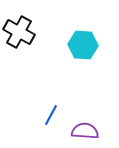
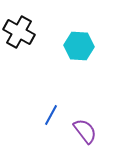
cyan hexagon: moved 4 px left, 1 px down
purple semicircle: rotated 48 degrees clockwise
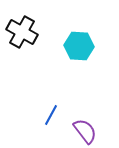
black cross: moved 3 px right
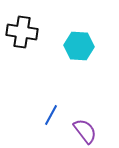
black cross: rotated 20 degrees counterclockwise
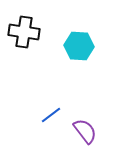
black cross: moved 2 px right
blue line: rotated 25 degrees clockwise
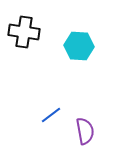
purple semicircle: rotated 28 degrees clockwise
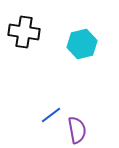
cyan hexagon: moved 3 px right, 2 px up; rotated 16 degrees counterclockwise
purple semicircle: moved 8 px left, 1 px up
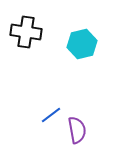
black cross: moved 2 px right
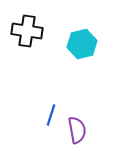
black cross: moved 1 px right, 1 px up
blue line: rotated 35 degrees counterclockwise
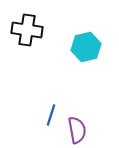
black cross: moved 1 px up
cyan hexagon: moved 4 px right, 3 px down
